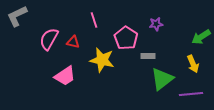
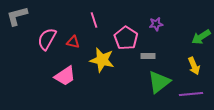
gray L-shape: rotated 10 degrees clockwise
pink semicircle: moved 2 px left
yellow arrow: moved 1 px right, 2 px down
green triangle: moved 3 px left, 3 px down
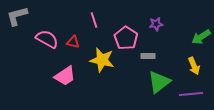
pink semicircle: rotated 90 degrees clockwise
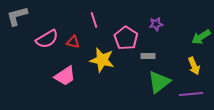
pink semicircle: rotated 120 degrees clockwise
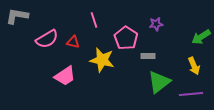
gray L-shape: rotated 25 degrees clockwise
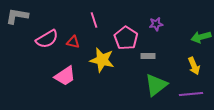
green arrow: rotated 18 degrees clockwise
green triangle: moved 3 px left, 3 px down
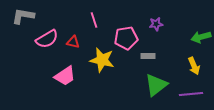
gray L-shape: moved 6 px right
pink pentagon: rotated 30 degrees clockwise
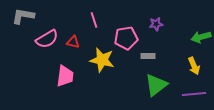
pink trapezoid: rotated 50 degrees counterclockwise
purple line: moved 3 px right
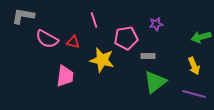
pink semicircle: rotated 60 degrees clockwise
green triangle: moved 1 px left, 3 px up
purple line: rotated 20 degrees clockwise
